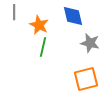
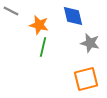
gray line: moved 3 px left, 1 px up; rotated 63 degrees counterclockwise
orange star: rotated 12 degrees counterclockwise
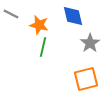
gray line: moved 3 px down
gray star: rotated 24 degrees clockwise
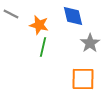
orange square: moved 3 px left; rotated 15 degrees clockwise
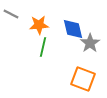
blue diamond: moved 13 px down
orange star: rotated 18 degrees counterclockwise
orange square: rotated 20 degrees clockwise
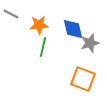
gray star: rotated 18 degrees clockwise
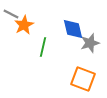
orange star: moved 15 px left; rotated 24 degrees counterclockwise
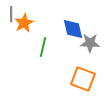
gray line: rotated 63 degrees clockwise
orange star: moved 2 px up
gray star: rotated 18 degrees clockwise
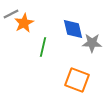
gray line: rotated 63 degrees clockwise
gray star: moved 2 px right
orange square: moved 6 px left, 1 px down
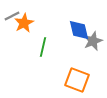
gray line: moved 1 px right, 2 px down
blue diamond: moved 6 px right, 1 px down
gray star: moved 1 px right, 2 px up; rotated 24 degrees counterclockwise
